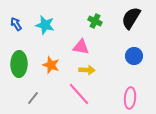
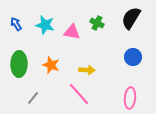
green cross: moved 2 px right, 2 px down
pink triangle: moved 9 px left, 15 px up
blue circle: moved 1 px left, 1 px down
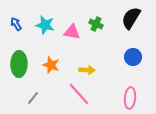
green cross: moved 1 px left, 1 px down
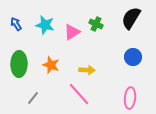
pink triangle: rotated 42 degrees counterclockwise
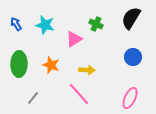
pink triangle: moved 2 px right, 7 px down
pink ellipse: rotated 20 degrees clockwise
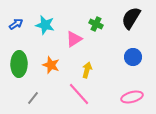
blue arrow: rotated 88 degrees clockwise
yellow arrow: rotated 77 degrees counterclockwise
pink ellipse: moved 2 px right, 1 px up; rotated 50 degrees clockwise
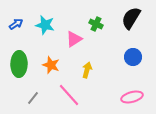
pink line: moved 10 px left, 1 px down
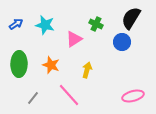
blue circle: moved 11 px left, 15 px up
pink ellipse: moved 1 px right, 1 px up
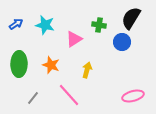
green cross: moved 3 px right, 1 px down; rotated 16 degrees counterclockwise
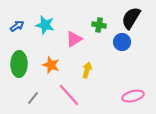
blue arrow: moved 1 px right, 2 px down
